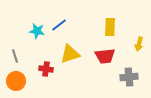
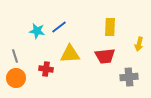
blue line: moved 2 px down
yellow triangle: rotated 15 degrees clockwise
orange circle: moved 3 px up
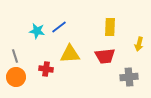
orange circle: moved 1 px up
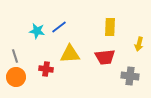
red trapezoid: moved 1 px down
gray cross: moved 1 px right, 1 px up; rotated 12 degrees clockwise
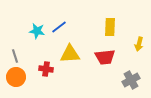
gray cross: moved 1 px right, 4 px down; rotated 36 degrees counterclockwise
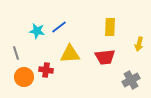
gray line: moved 1 px right, 3 px up
red cross: moved 1 px down
orange circle: moved 8 px right
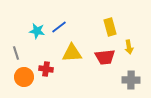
yellow rectangle: rotated 18 degrees counterclockwise
yellow arrow: moved 10 px left, 3 px down; rotated 24 degrees counterclockwise
yellow triangle: moved 2 px right, 1 px up
red cross: moved 1 px up
gray cross: rotated 30 degrees clockwise
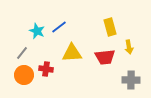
cyan star: rotated 14 degrees clockwise
gray line: moved 6 px right; rotated 56 degrees clockwise
orange circle: moved 2 px up
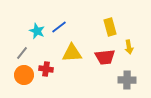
gray cross: moved 4 px left
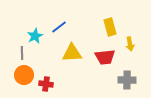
cyan star: moved 2 px left, 5 px down; rotated 21 degrees clockwise
yellow arrow: moved 1 px right, 3 px up
gray line: rotated 40 degrees counterclockwise
red cross: moved 15 px down
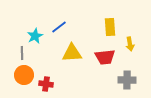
yellow rectangle: rotated 12 degrees clockwise
